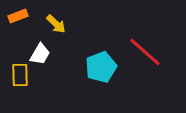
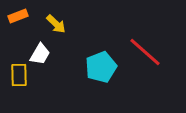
yellow rectangle: moved 1 px left
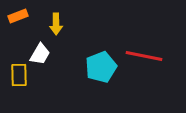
yellow arrow: rotated 45 degrees clockwise
red line: moved 1 px left, 4 px down; rotated 30 degrees counterclockwise
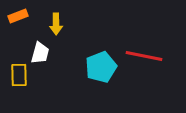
white trapezoid: moved 1 px up; rotated 15 degrees counterclockwise
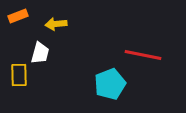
yellow arrow: rotated 85 degrees clockwise
red line: moved 1 px left, 1 px up
cyan pentagon: moved 9 px right, 17 px down
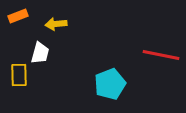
red line: moved 18 px right
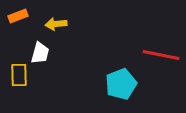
cyan pentagon: moved 11 px right
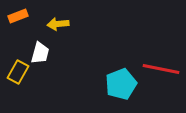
yellow arrow: moved 2 px right
red line: moved 14 px down
yellow rectangle: moved 1 px left, 3 px up; rotated 30 degrees clockwise
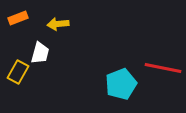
orange rectangle: moved 2 px down
red line: moved 2 px right, 1 px up
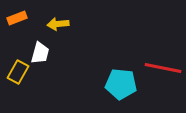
orange rectangle: moved 1 px left
cyan pentagon: rotated 28 degrees clockwise
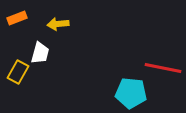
cyan pentagon: moved 10 px right, 9 px down
